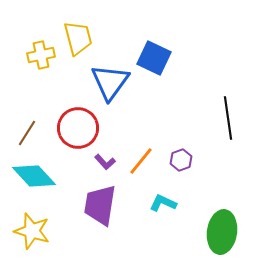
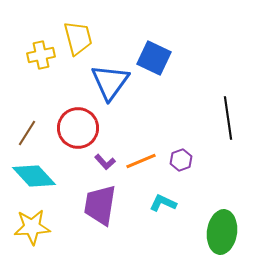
orange line: rotated 28 degrees clockwise
yellow star: moved 4 px up; rotated 21 degrees counterclockwise
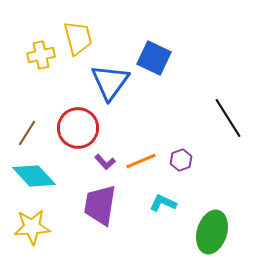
black line: rotated 24 degrees counterclockwise
green ellipse: moved 10 px left; rotated 9 degrees clockwise
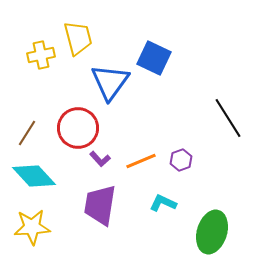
purple L-shape: moved 5 px left, 3 px up
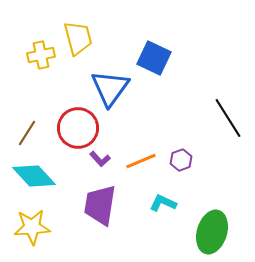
blue triangle: moved 6 px down
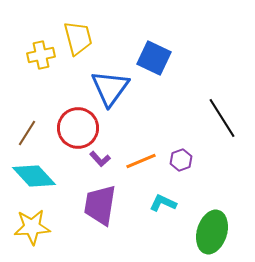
black line: moved 6 px left
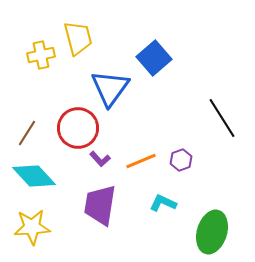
blue square: rotated 24 degrees clockwise
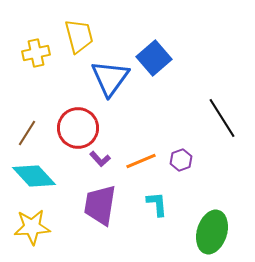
yellow trapezoid: moved 1 px right, 2 px up
yellow cross: moved 5 px left, 2 px up
blue triangle: moved 10 px up
cyan L-shape: moved 6 px left, 1 px down; rotated 60 degrees clockwise
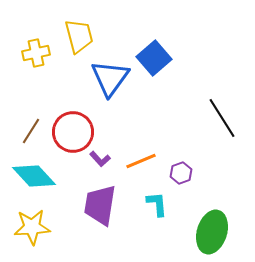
red circle: moved 5 px left, 4 px down
brown line: moved 4 px right, 2 px up
purple hexagon: moved 13 px down
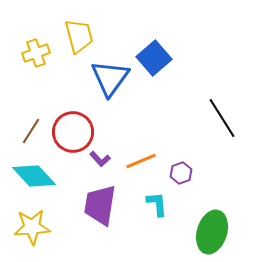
yellow cross: rotated 8 degrees counterclockwise
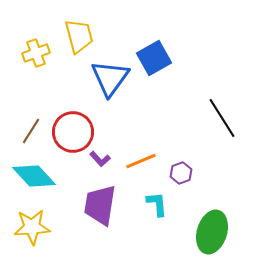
blue square: rotated 12 degrees clockwise
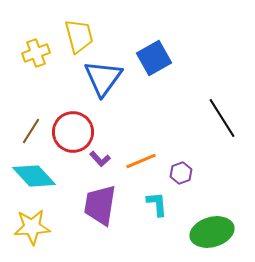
blue triangle: moved 7 px left
green ellipse: rotated 57 degrees clockwise
